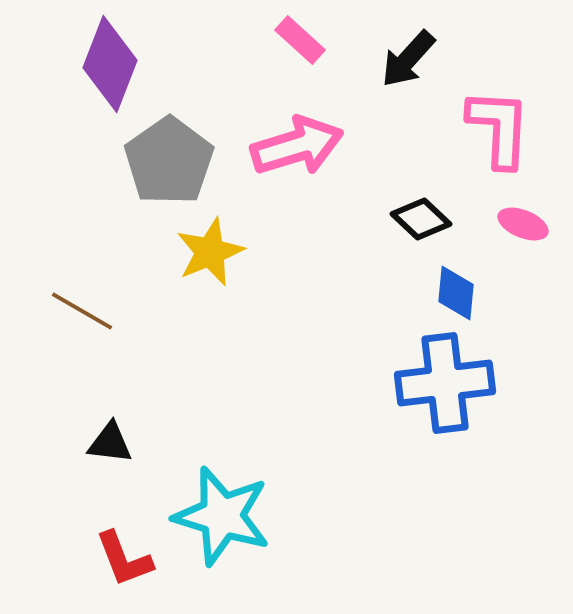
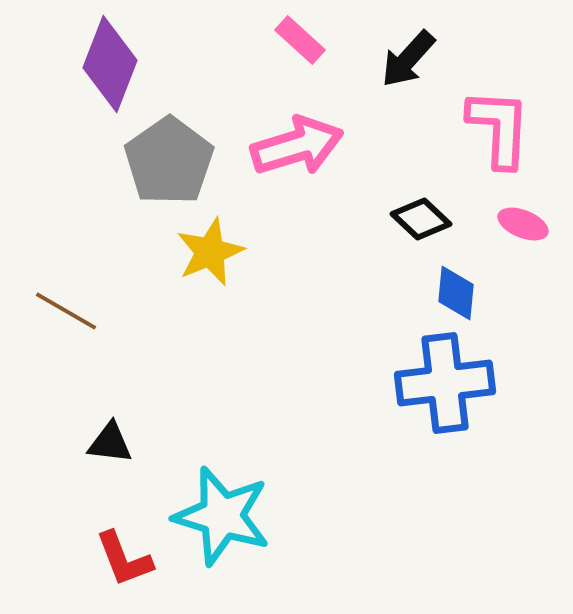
brown line: moved 16 px left
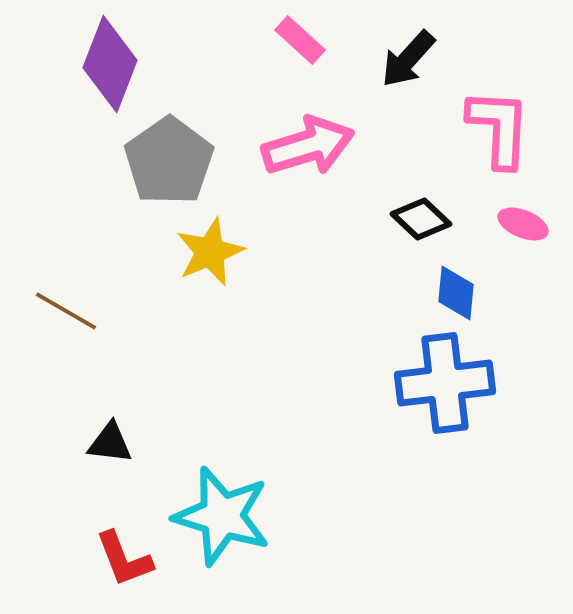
pink arrow: moved 11 px right
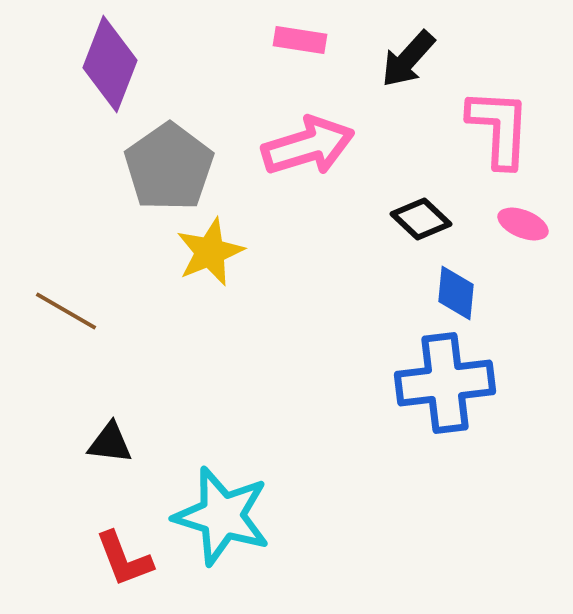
pink rectangle: rotated 33 degrees counterclockwise
gray pentagon: moved 6 px down
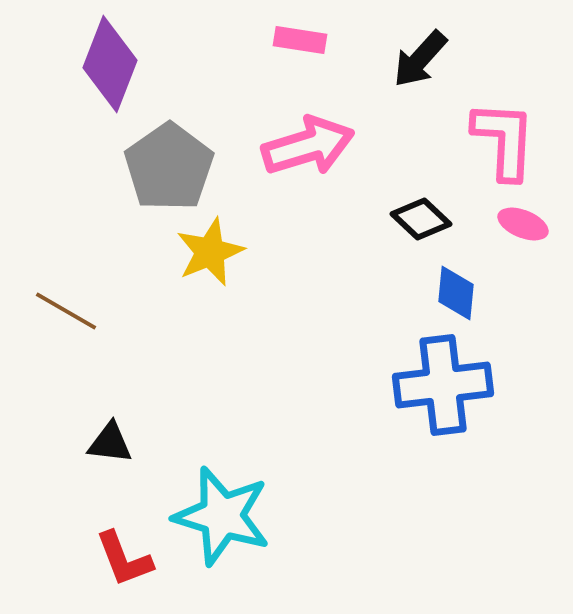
black arrow: moved 12 px right
pink L-shape: moved 5 px right, 12 px down
blue cross: moved 2 px left, 2 px down
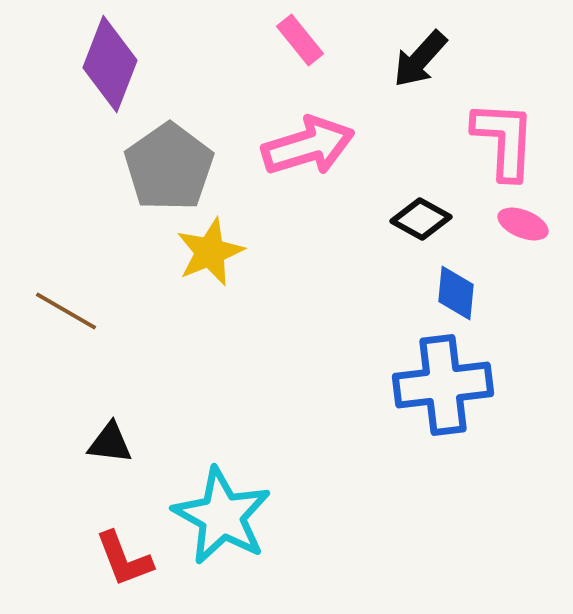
pink rectangle: rotated 42 degrees clockwise
black diamond: rotated 14 degrees counterclockwise
cyan star: rotated 12 degrees clockwise
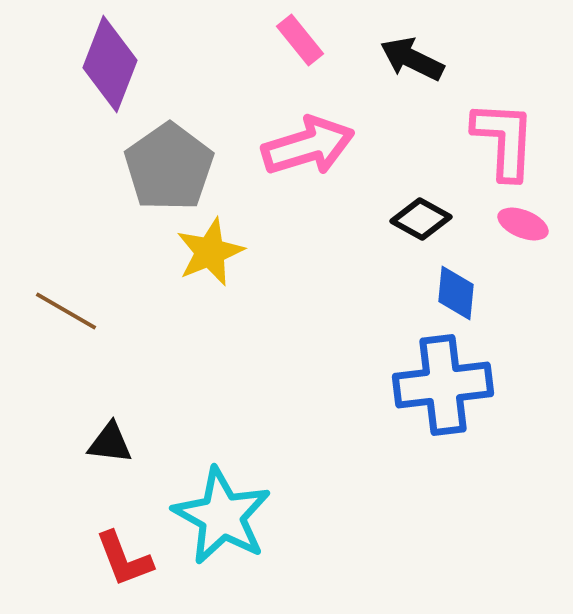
black arrow: moved 8 px left; rotated 74 degrees clockwise
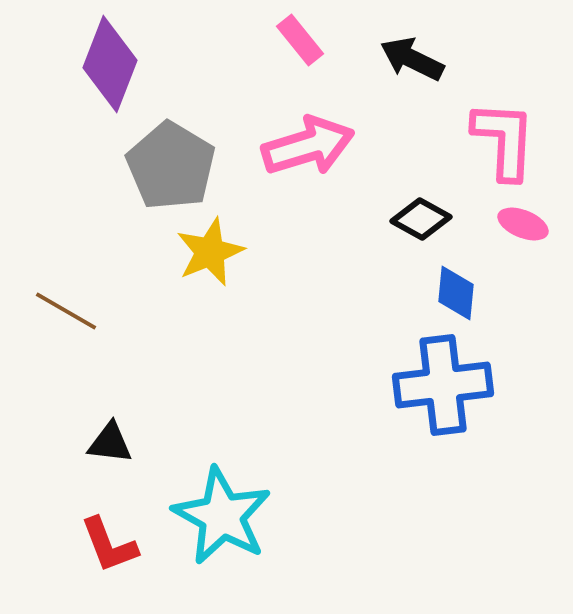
gray pentagon: moved 2 px right, 1 px up; rotated 6 degrees counterclockwise
red L-shape: moved 15 px left, 14 px up
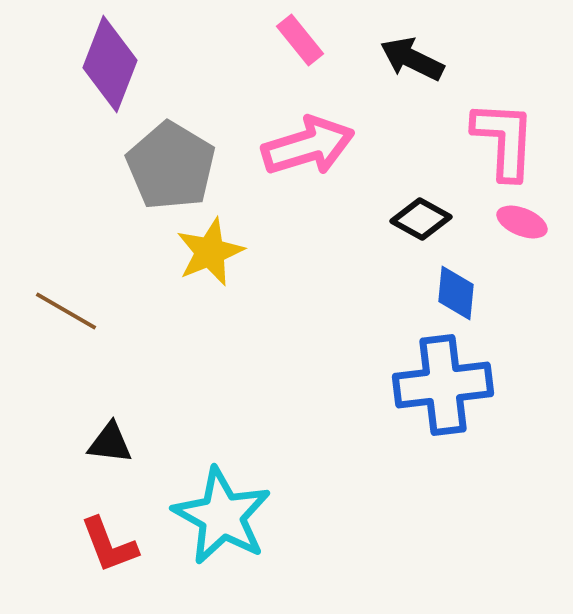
pink ellipse: moved 1 px left, 2 px up
